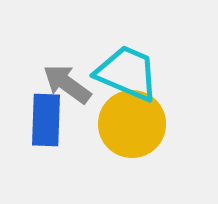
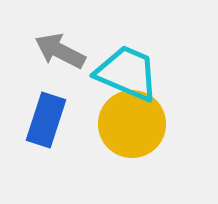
gray arrow: moved 7 px left, 33 px up; rotated 9 degrees counterclockwise
blue rectangle: rotated 16 degrees clockwise
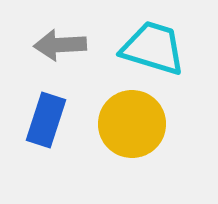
gray arrow: moved 6 px up; rotated 30 degrees counterclockwise
cyan trapezoid: moved 26 px right, 25 px up; rotated 6 degrees counterclockwise
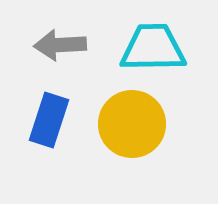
cyan trapezoid: rotated 18 degrees counterclockwise
blue rectangle: moved 3 px right
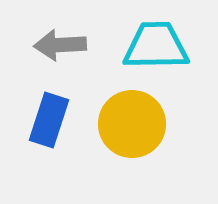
cyan trapezoid: moved 3 px right, 2 px up
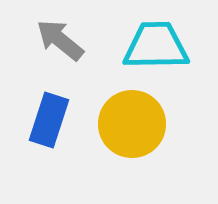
gray arrow: moved 5 px up; rotated 42 degrees clockwise
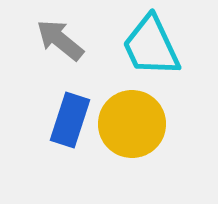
cyan trapezoid: moved 5 px left; rotated 114 degrees counterclockwise
blue rectangle: moved 21 px right
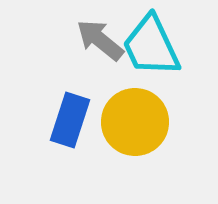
gray arrow: moved 40 px right
yellow circle: moved 3 px right, 2 px up
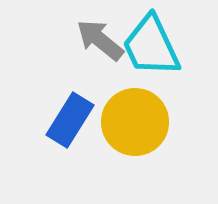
blue rectangle: rotated 14 degrees clockwise
